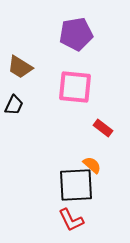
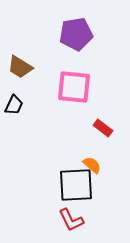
pink square: moved 1 px left
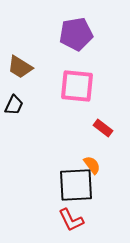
pink square: moved 3 px right, 1 px up
orange semicircle: rotated 12 degrees clockwise
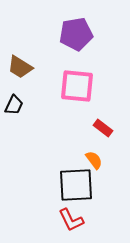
orange semicircle: moved 2 px right, 5 px up
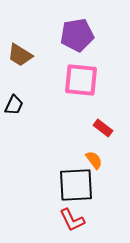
purple pentagon: moved 1 px right, 1 px down
brown trapezoid: moved 12 px up
pink square: moved 4 px right, 6 px up
red L-shape: moved 1 px right
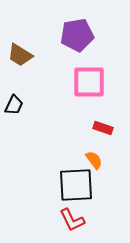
pink square: moved 8 px right, 2 px down; rotated 6 degrees counterclockwise
red rectangle: rotated 18 degrees counterclockwise
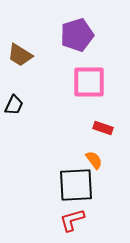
purple pentagon: rotated 8 degrees counterclockwise
red L-shape: rotated 100 degrees clockwise
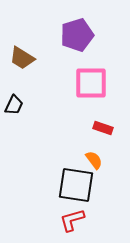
brown trapezoid: moved 2 px right, 3 px down
pink square: moved 2 px right, 1 px down
black square: rotated 12 degrees clockwise
